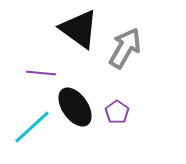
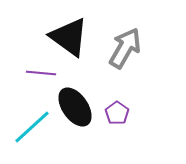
black triangle: moved 10 px left, 8 px down
purple pentagon: moved 1 px down
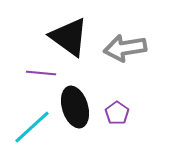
gray arrow: rotated 129 degrees counterclockwise
black ellipse: rotated 18 degrees clockwise
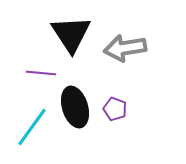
black triangle: moved 2 px right, 3 px up; rotated 21 degrees clockwise
purple pentagon: moved 2 px left, 4 px up; rotated 15 degrees counterclockwise
cyan line: rotated 12 degrees counterclockwise
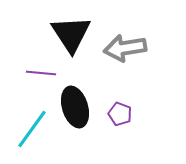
purple pentagon: moved 5 px right, 5 px down
cyan line: moved 2 px down
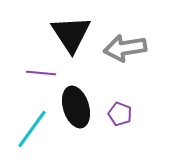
black ellipse: moved 1 px right
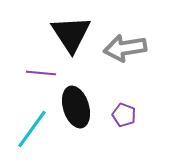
purple pentagon: moved 4 px right, 1 px down
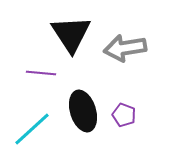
black ellipse: moved 7 px right, 4 px down
cyan line: rotated 12 degrees clockwise
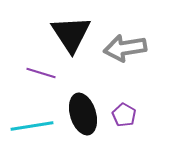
purple line: rotated 12 degrees clockwise
black ellipse: moved 3 px down
purple pentagon: rotated 10 degrees clockwise
cyan line: moved 3 px up; rotated 33 degrees clockwise
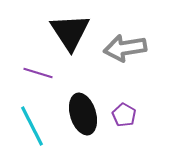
black triangle: moved 1 px left, 2 px up
purple line: moved 3 px left
cyan line: rotated 72 degrees clockwise
